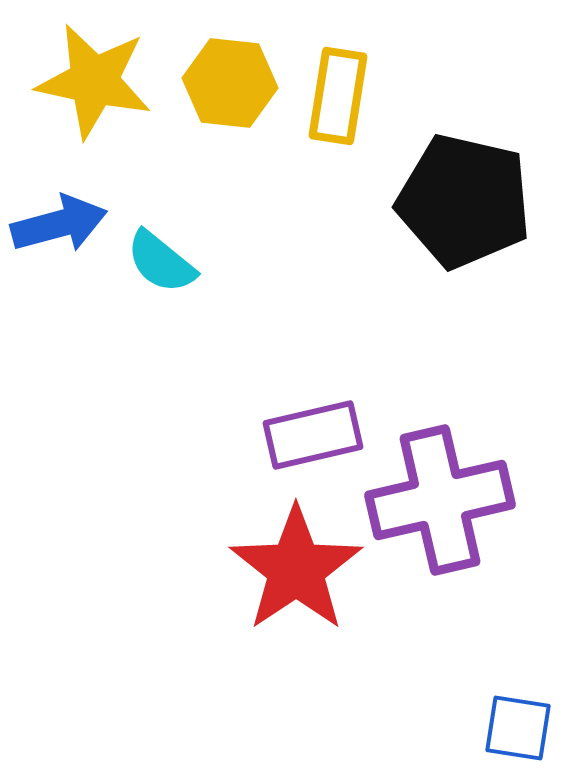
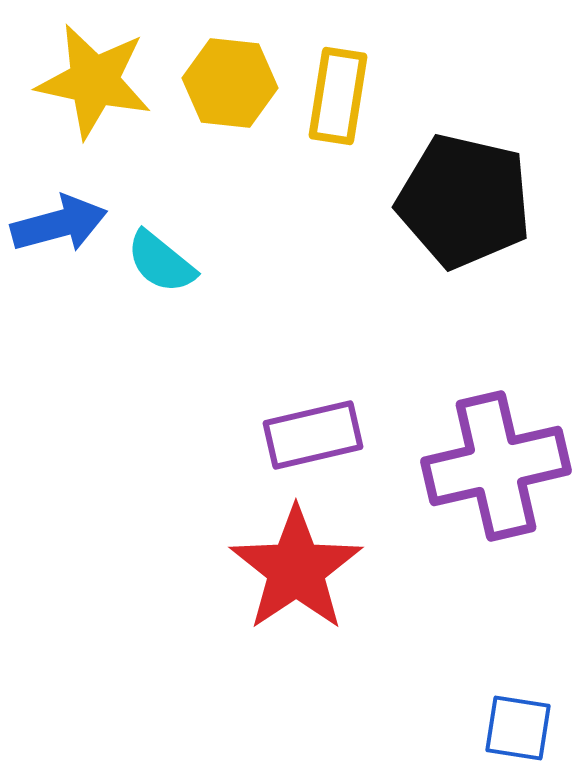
purple cross: moved 56 px right, 34 px up
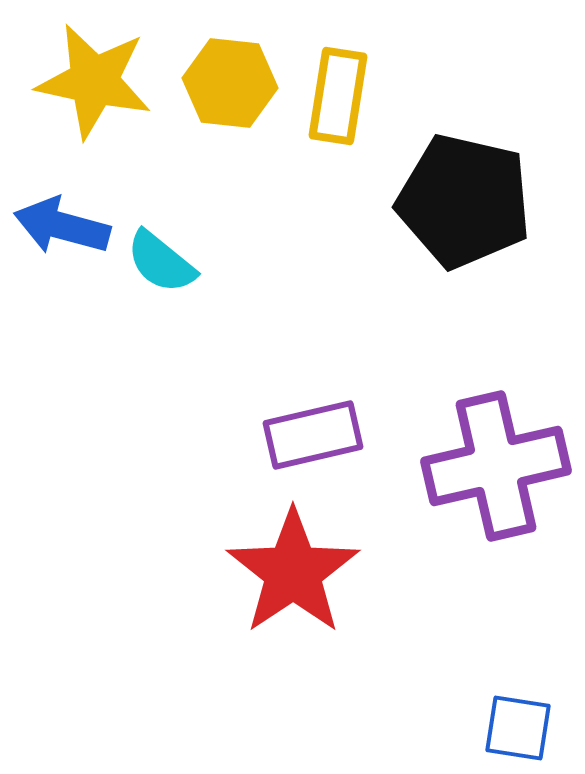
blue arrow: moved 3 px right, 2 px down; rotated 150 degrees counterclockwise
red star: moved 3 px left, 3 px down
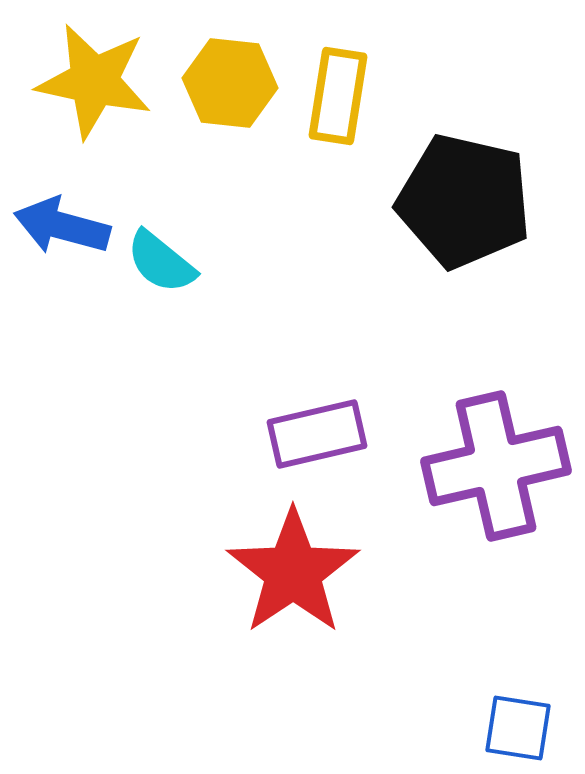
purple rectangle: moved 4 px right, 1 px up
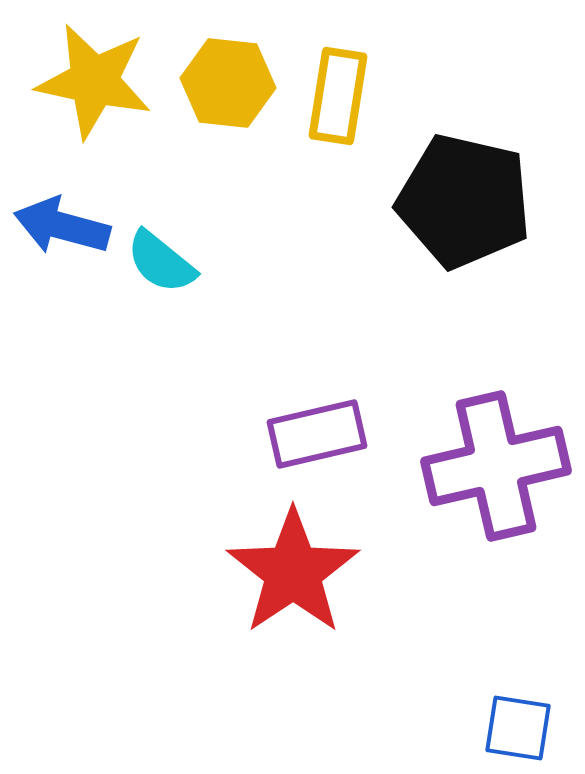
yellow hexagon: moved 2 px left
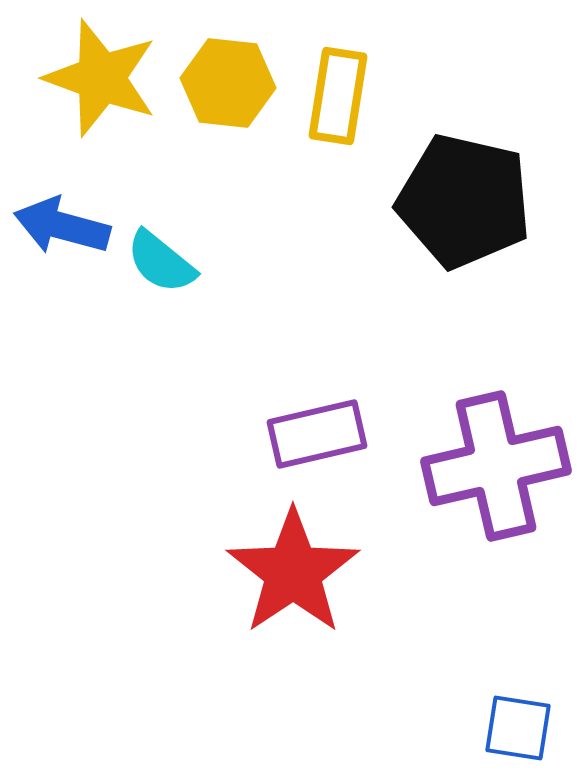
yellow star: moved 7 px right, 3 px up; rotated 8 degrees clockwise
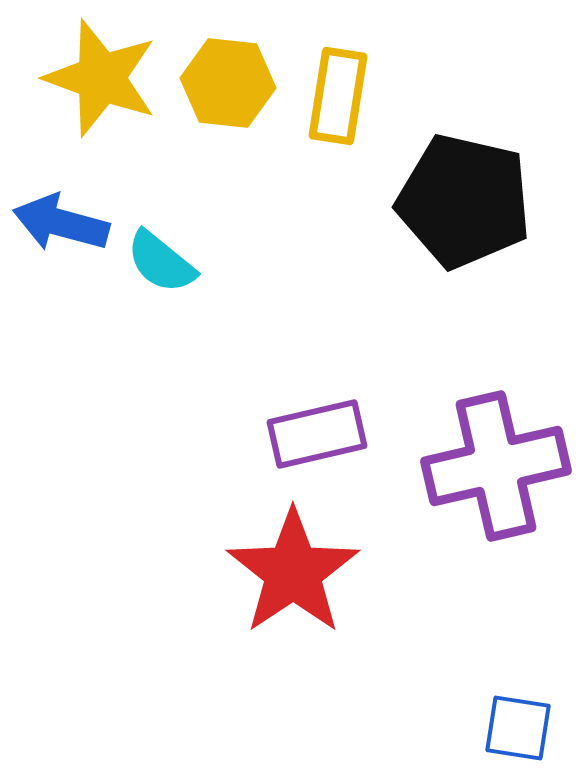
blue arrow: moved 1 px left, 3 px up
